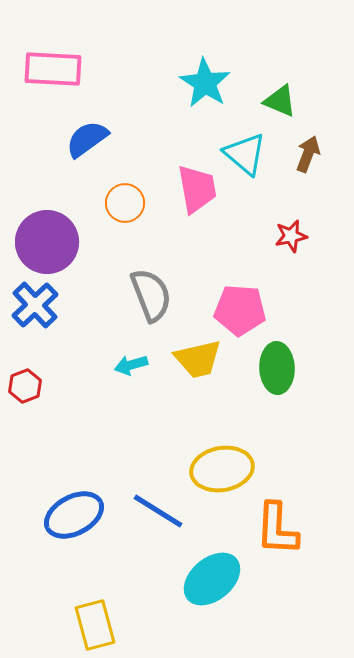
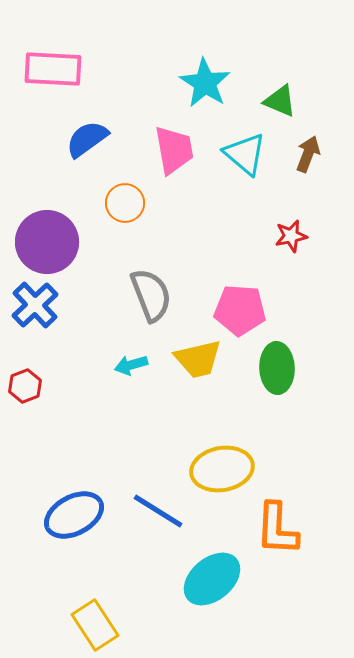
pink trapezoid: moved 23 px left, 39 px up
yellow rectangle: rotated 18 degrees counterclockwise
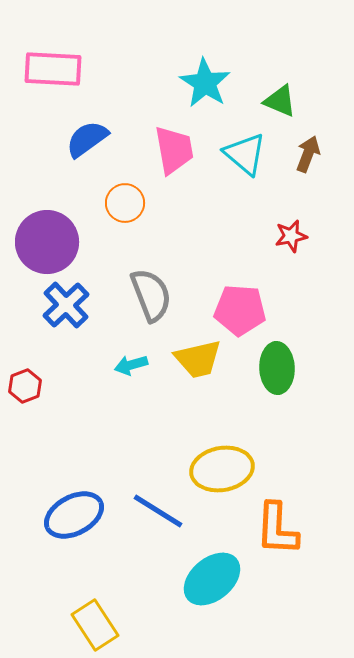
blue cross: moved 31 px right
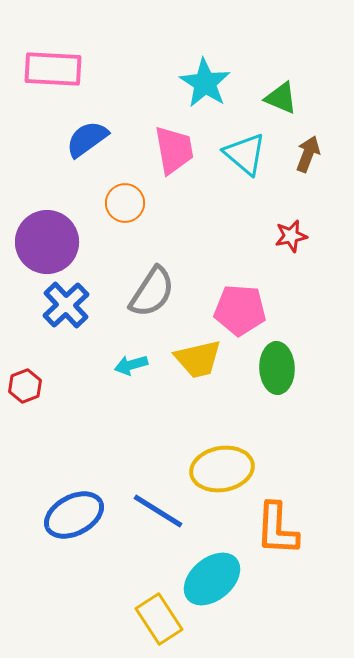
green triangle: moved 1 px right, 3 px up
gray semicircle: moved 1 px right, 3 px up; rotated 54 degrees clockwise
yellow rectangle: moved 64 px right, 6 px up
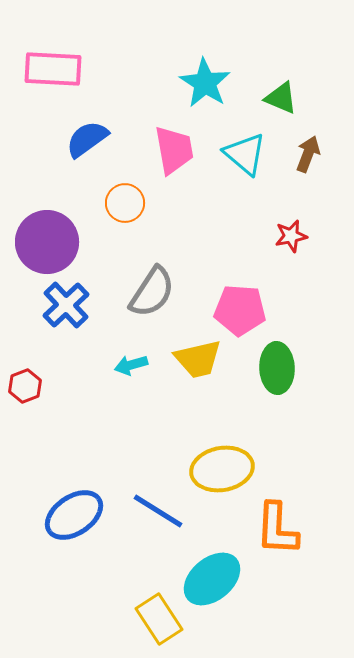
blue ellipse: rotated 6 degrees counterclockwise
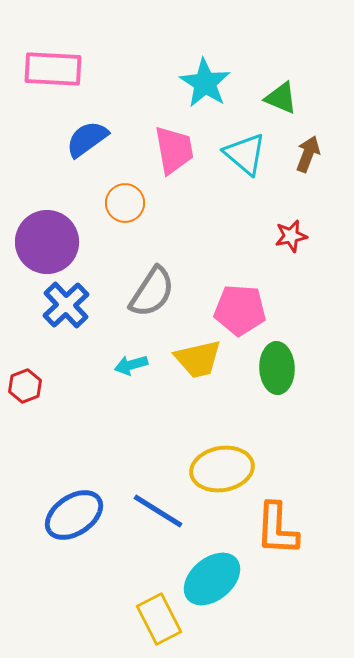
yellow rectangle: rotated 6 degrees clockwise
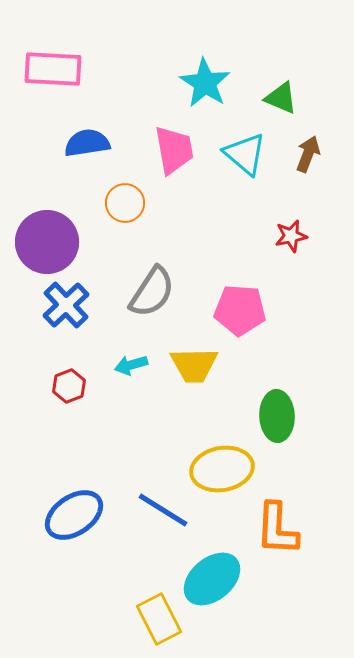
blue semicircle: moved 4 px down; rotated 27 degrees clockwise
yellow trapezoid: moved 4 px left, 6 px down; rotated 12 degrees clockwise
green ellipse: moved 48 px down
red hexagon: moved 44 px right
blue line: moved 5 px right, 1 px up
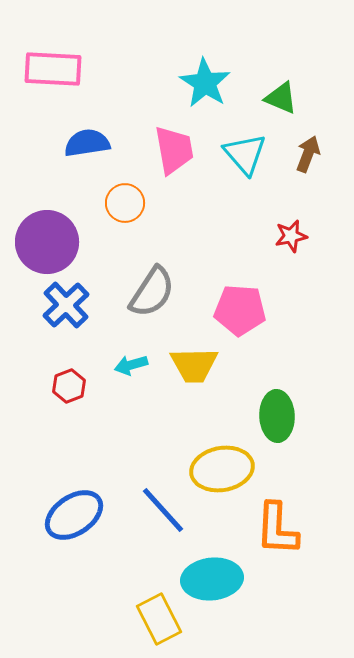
cyan triangle: rotated 9 degrees clockwise
blue line: rotated 16 degrees clockwise
cyan ellipse: rotated 34 degrees clockwise
